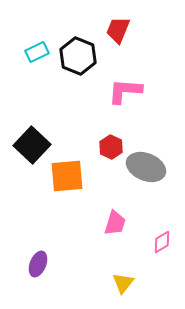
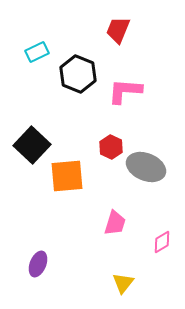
black hexagon: moved 18 px down
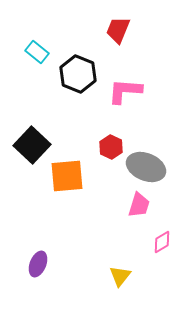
cyan rectangle: rotated 65 degrees clockwise
pink trapezoid: moved 24 px right, 18 px up
yellow triangle: moved 3 px left, 7 px up
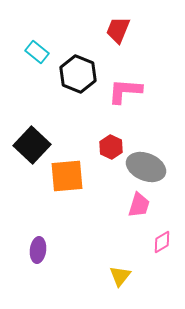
purple ellipse: moved 14 px up; rotated 15 degrees counterclockwise
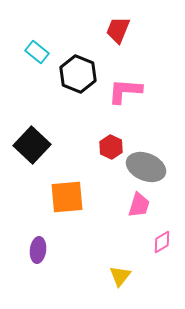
orange square: moved 21 px down
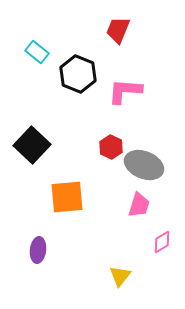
gray ellipse: moved 2 px left, 2 px up
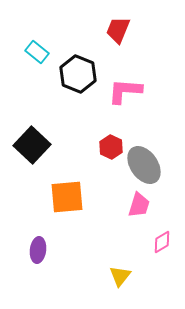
gray ellipse: rotated 33 degrees clockwise
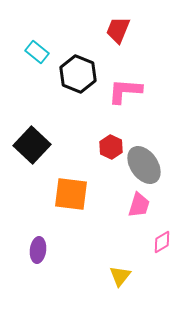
orange square: moved 4 px right, 3 px up; rotated 12 degrees clockwise
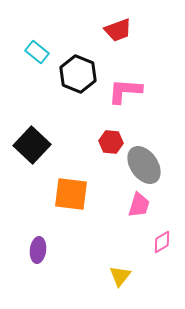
red trapezoid: rotated 132 degrees counterclockwise
red hexagon: moved 5 px up; rotated 20 degrees counterclockwise
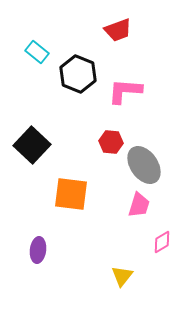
yellow triangle: moved 2 px right
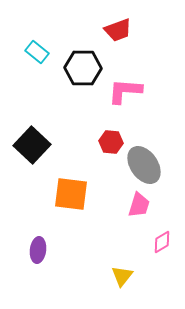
black hexagon: moved 5 px right, 6 px up; rotated 21 degrees counterclockwise
